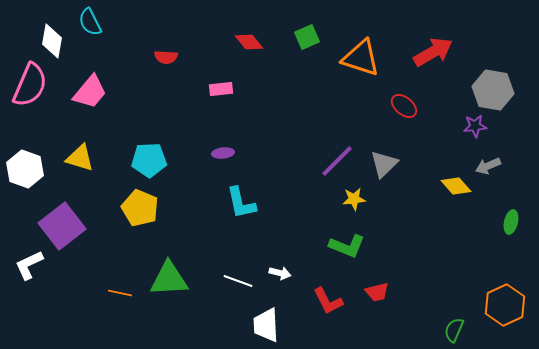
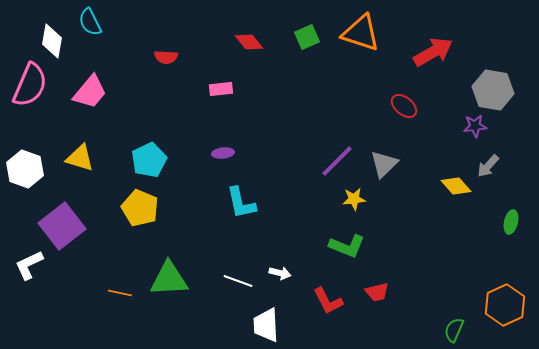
orange triangle: moved 25 px up
cyan pentagon: rotated 24 degrees counterclockwise
gray arrow: rotated 25 degrees counterclockwise
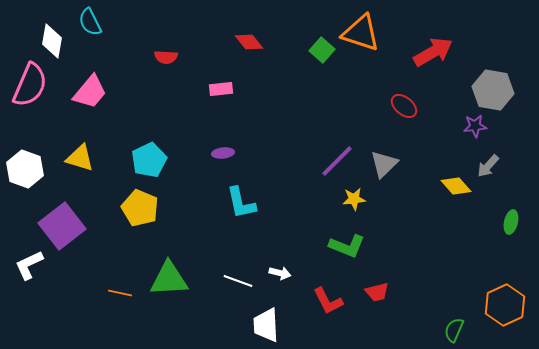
green square: moved 15 px right, 13 px down; rotated 25 degrees counterclockwise
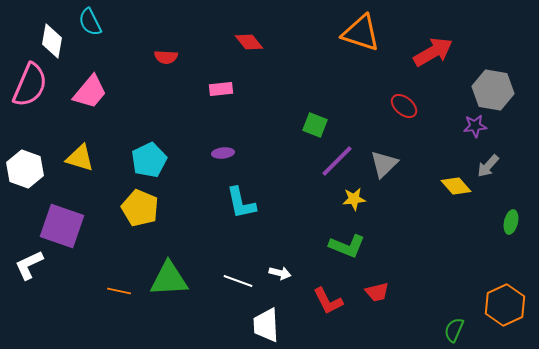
green square: moved 7 px left, 75 px down; rotated 20 degrees counterclockwise
purple square: rotated 33 degrees counterclockwise
orange line: moved 1 px left, 2 px up
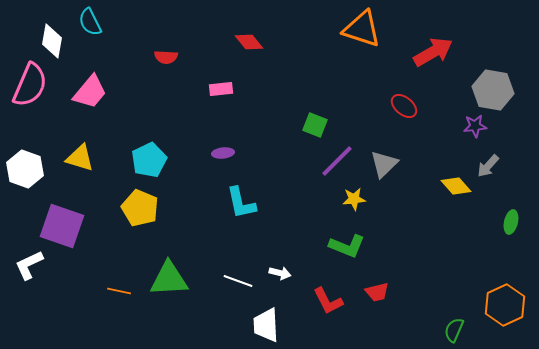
orange triangle: moved 1 px right, 4 px up
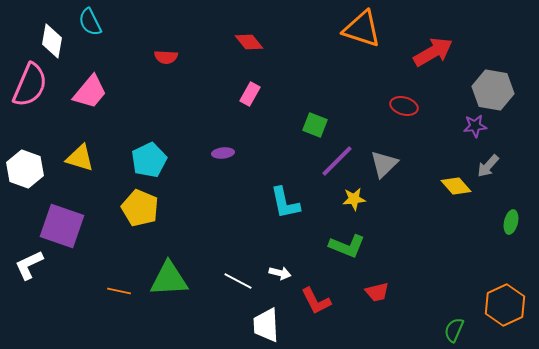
pink rectangle: moved 29 px right, 5 px down; rotated 55 degrees counterclockwise
red ellipse: rotated 24 degrees counterclockwise
cyan L-shape: moved 44 px right
white line: rotated 8 degrees clockwise
red L-shape: moved 12 px left
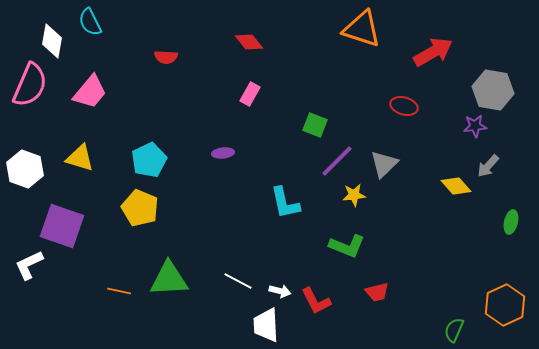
yellow star: moved 4 px up
white arrow: moved 18 px down
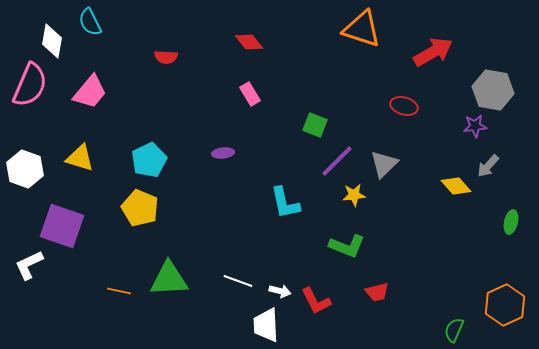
pink rectangle: rotated 60 degrees counterclockwise
white line: rotated 8 degrees counterclockwise
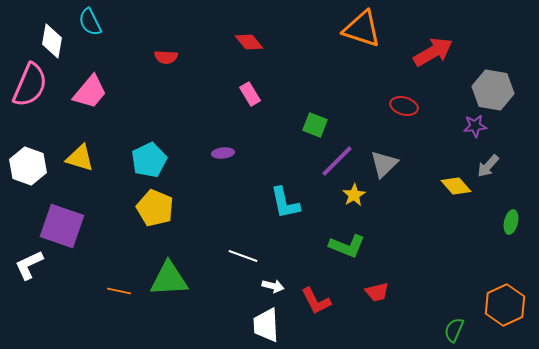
white hexagon: moved 3 px right, 3 px up
yellow star: rotated 25 degrees counterclockwise
yellow pentagon: moved 15 px right
white line: moved 5 px right, 25 px up
white arrow: moved 7 px left, 5 px up
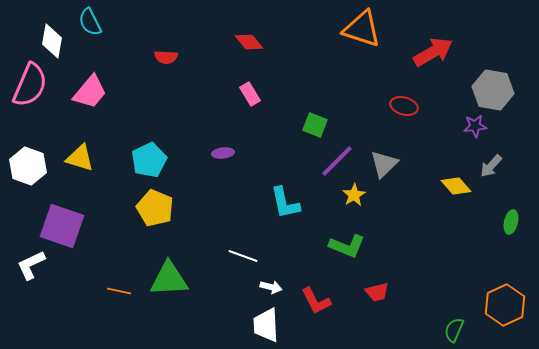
gray arrow: moved 3 px right
white L-shape: moved 2 px right
white arrow: moved 2 px left, 1 px down
